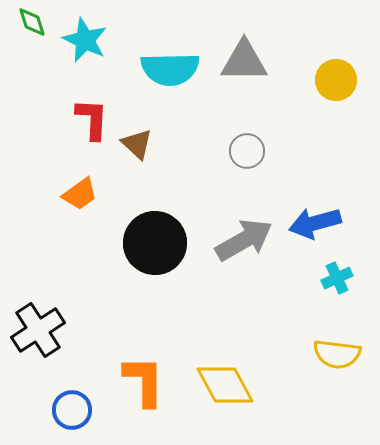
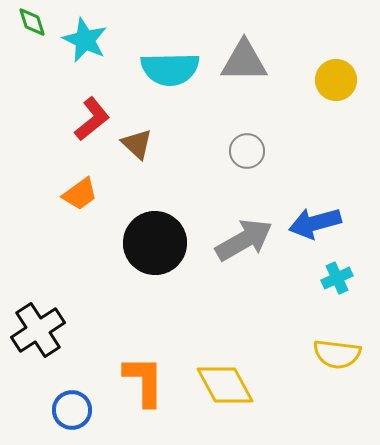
red L-shape: rotated 48 degrees clockwise
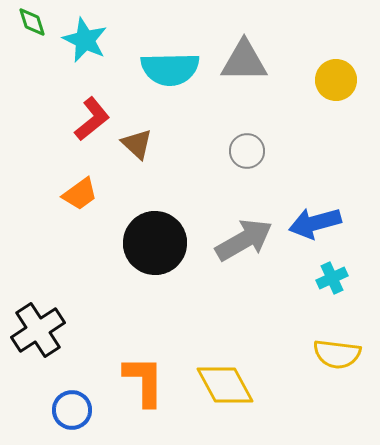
cyan cross: moved 5 px left
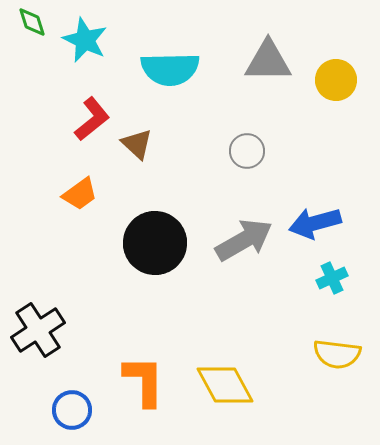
gray triangle: moved 24 px right
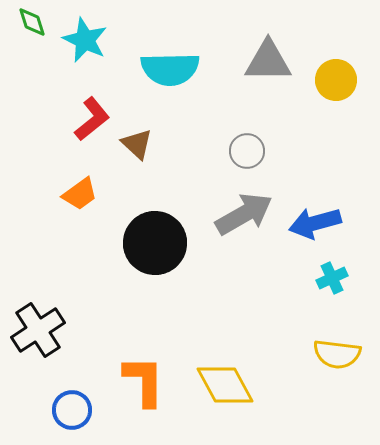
gray arrow: moved 26 px up
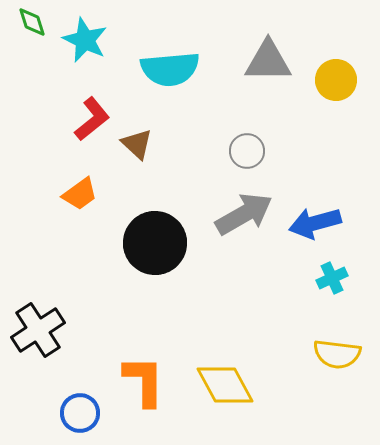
cyan semicircle: rotated 4 degrees counterclockwise
blue circle: moved 8 px right, 3 px down
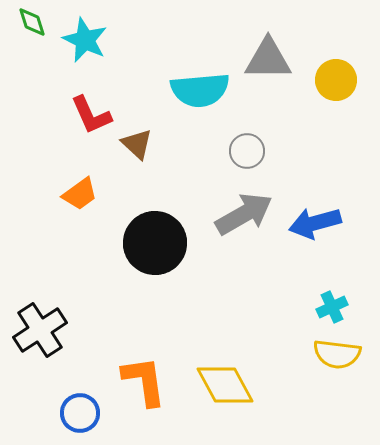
gray triangle: moved 2 px up
cyan semicircle: moved 30 px right, 21 px down
red L-shape: moved 1 px left, 4 px up; rotated 105 degrees clockwise
cyan cross: moved 29 px down
black cross: moved 2 px right
orange L-shape: rotated 8 degrees counterclockwise
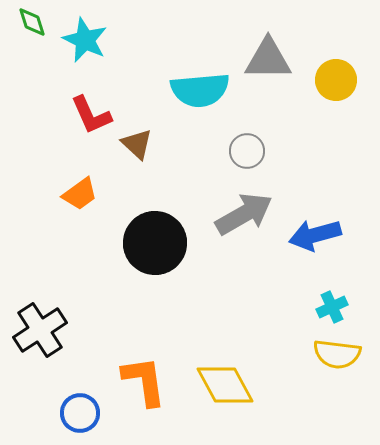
blue arrow: moved 12 px down
